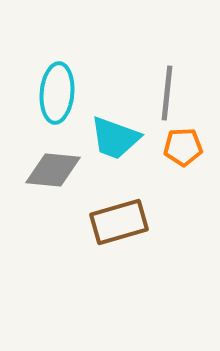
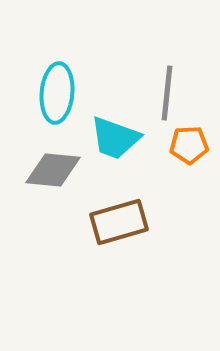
orange pentagon: moved 6 px right, 2 px up
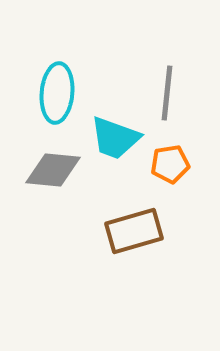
orange pentagon: moved 19 px left, 19 px down; rotated 6 degrees counterclockwise
brown rectangle: moved 15 px right, 9 px down
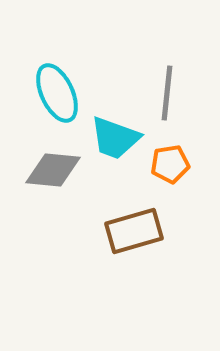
cyan ellipse: rotated 30 degrees counterclockwise
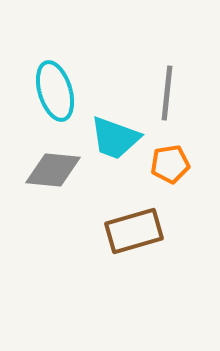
cyan ellipse: moved 2 px left, 2 px up; rotated 8 degrees clockwise
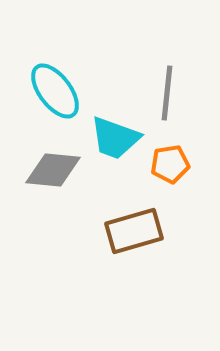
cyan ellipse: rotated 20 degrees counterclockwise
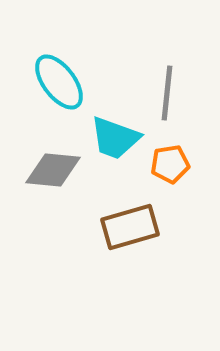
cyan ellipse: moved 4 px right, 9 px up
brown rectangle: moved 4 px left, 4 px up
